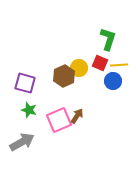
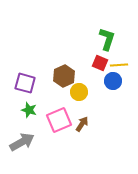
green L-shape: moved 1 px left
yellow circle: moved 24 px down
brown arrow: moved 5 px right, 8 px down
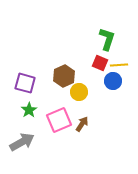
green star: rotated 21 degrees clockwise
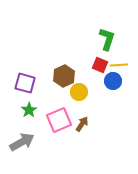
red square: moved 2 px down
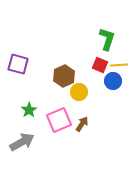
purple square: moved 7 px left, 19 px up
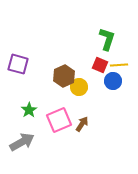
yellow circle: moved 5 px up
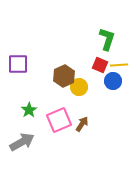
purple square: rotated 15 degrees counterclockwise
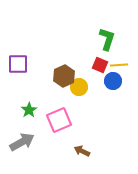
brown arrow: moved 27 px down; rotated 98 degrees counterclockwise
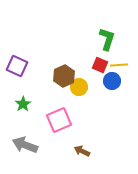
purple square: moved 1 px left, 2 px down; rotated 25 degrees clockwise
blue circle: moved 1 px left
green star: moved 6 px left, 6 px up
gray arrow: moved 3 px right, 3 px down; rotated 130 degrees counterclockwise
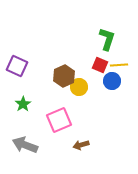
brown arrow: moved 1 px left, 6 px up; rotated 42 degrees counterclockwise
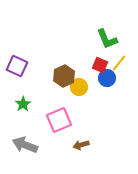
green L-shape: rotated 140 degrees clockwise
yellow line: moved 2 px up; rotated 48 degrees counterclockwise
blue circle: moved 5 px left, 3 px up
